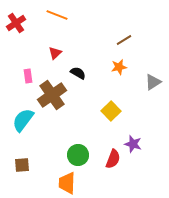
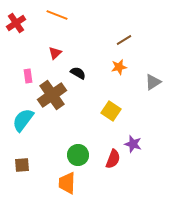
yellow square: rotated 12 degrees counterclockwise
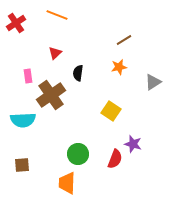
black semicircle: rotated 112 degrees counterclockwise
brown cross: moved 1 px left
cyan semicircle: rotated 130 degrees counterclockwise
green circle: moved 1 px up
red semicircle: moved 2 px right
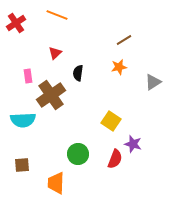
yellow square: moved 10 px down
orange trapezoid: moved 11 px left
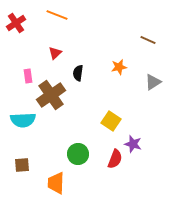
brown line: moved 24 px right; rotated 56 degrees clockwise
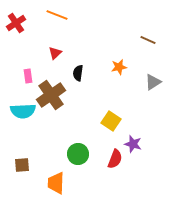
cyan semicircle: moved 9 px up
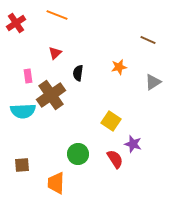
red semicircle: rotated 54 degrees counterclockwise
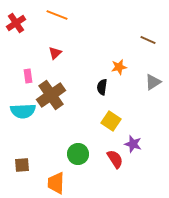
black semicircle: moved 24 px right, 14 px down
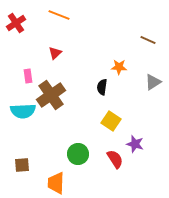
orange line: moved 2 px right
orange star: rotated 14 degrees clockwise
purple star: moved 2 px right
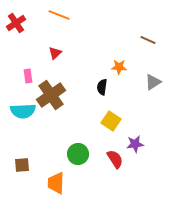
purple star: rotated 24 degrees counterclockwise
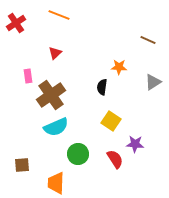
cyan semicircle: moved 33 px right, 16 px down; rotated 20 degrees counterclockwise
purple star: rotated 12 degrees clockwise
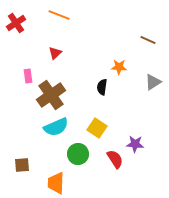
yellow square: moved 14 px left, 7 px down
